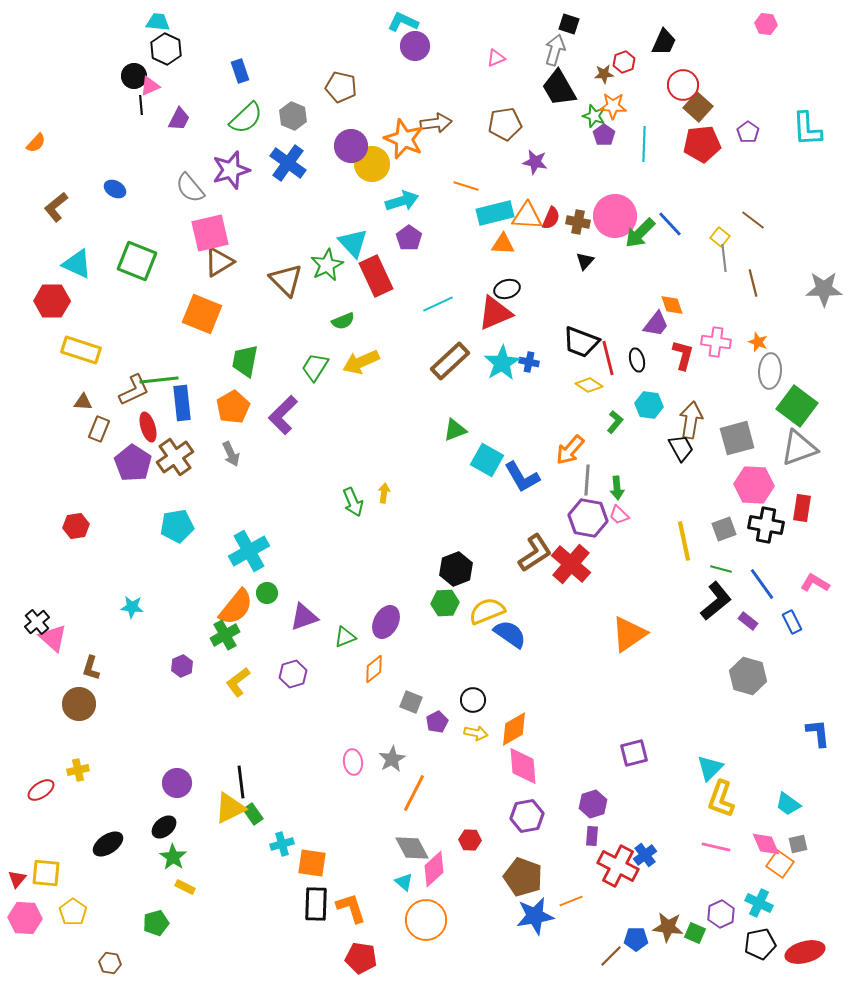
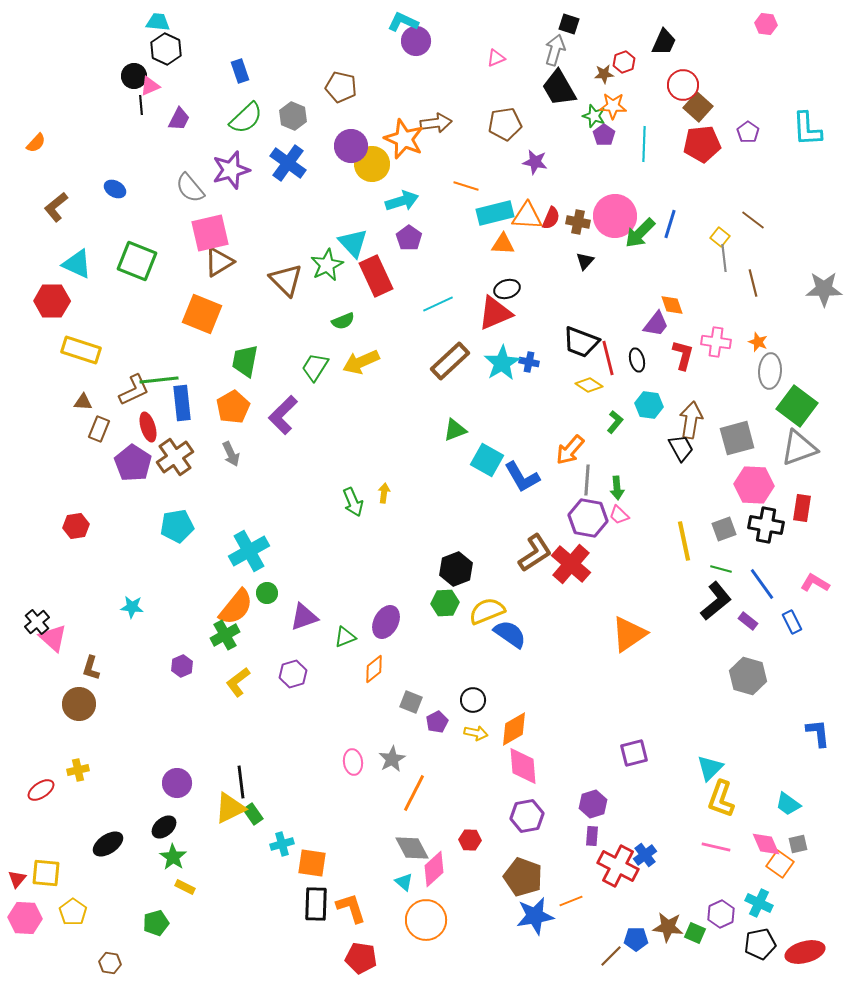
purple circle at (415, 46): moved 1 px right, 5 px up
blue line at (670, 224): rotated 60 degrees clockwise
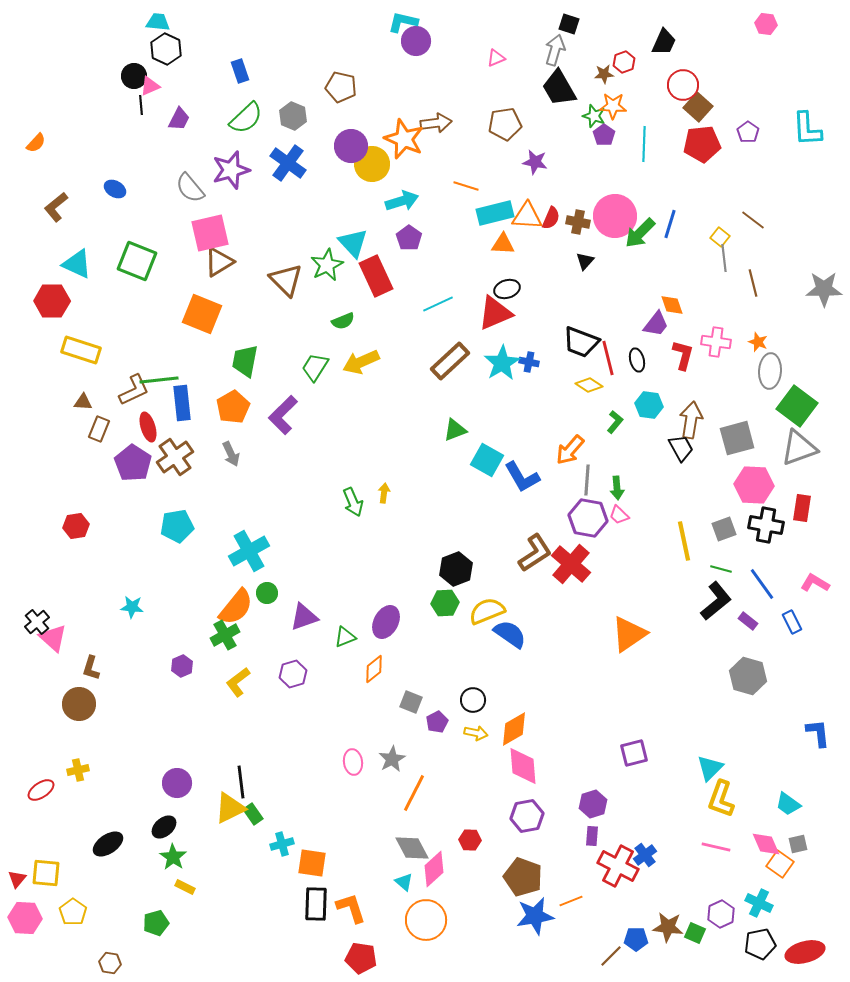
cyan L-shape at (403, 22): rotated 12 degrees counterclockwise
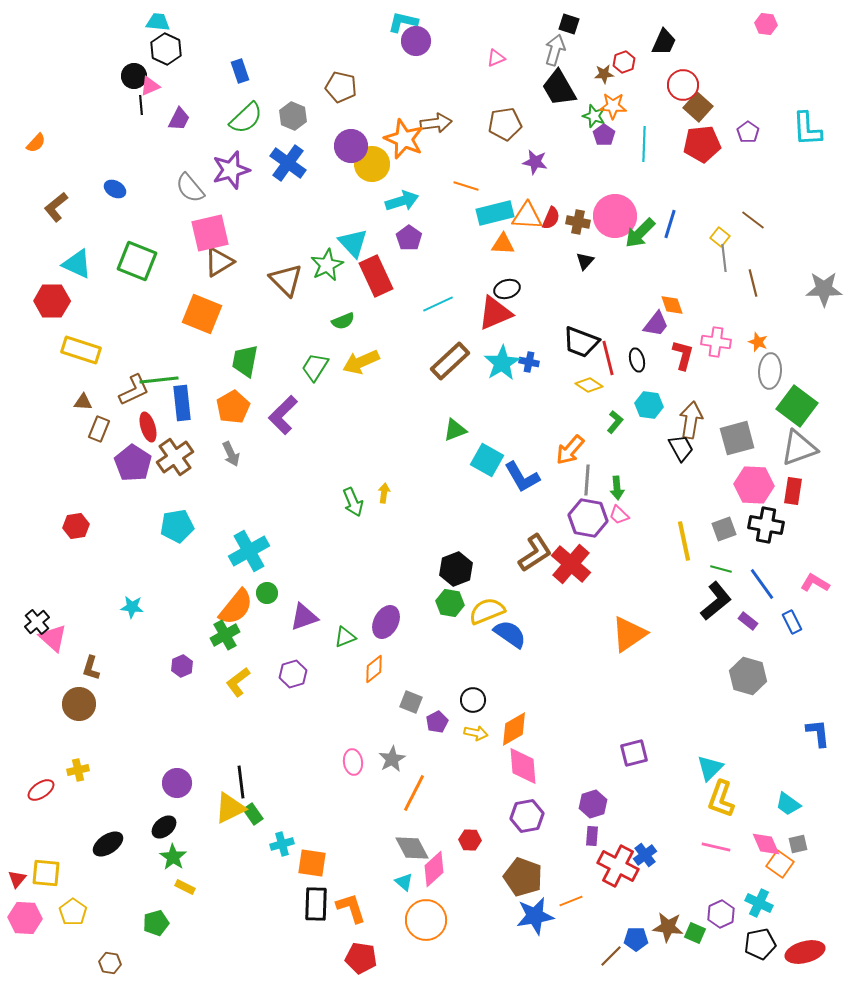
red rectangle at (802, 508): moved 9 px left, 17 px up
green hexagon at (445, 603): moved 5 px right; rotated 12 degrees clockwise
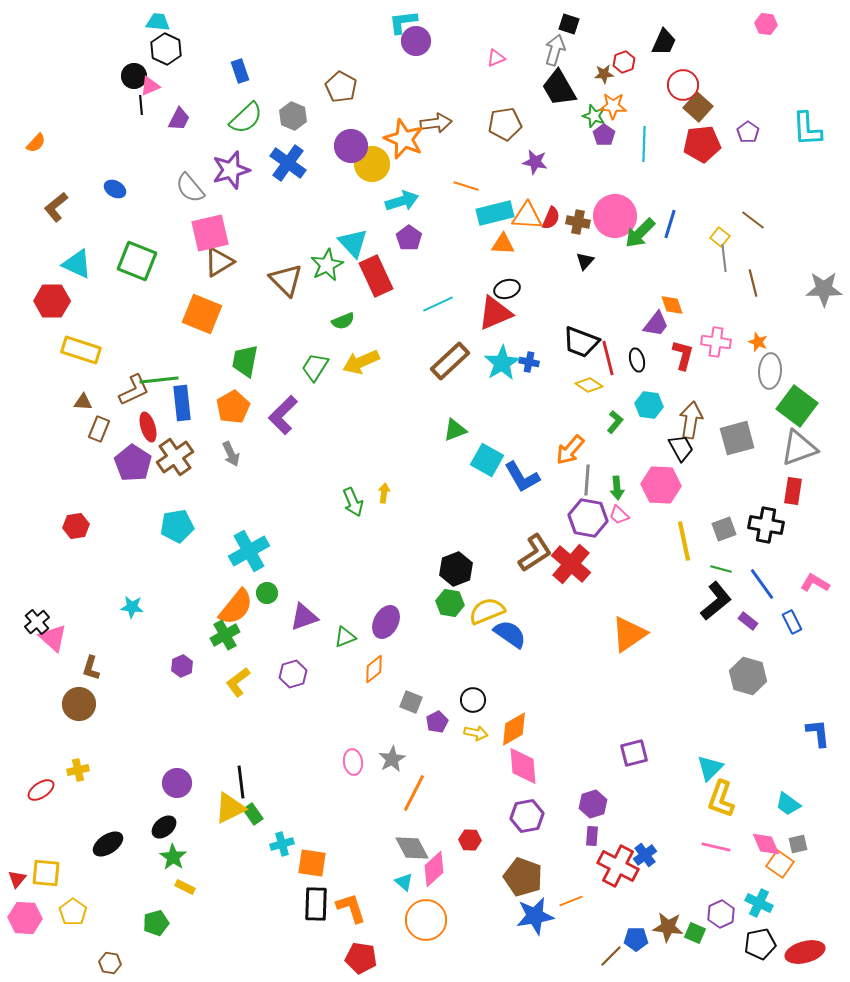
cyan L-shape at (403, 22): rotated 20 degrees counterclockwise
brown pentagon at (341, 87): rotated 16 degrees clockwise
pink hexagon at (754, 485): moved 93 px left
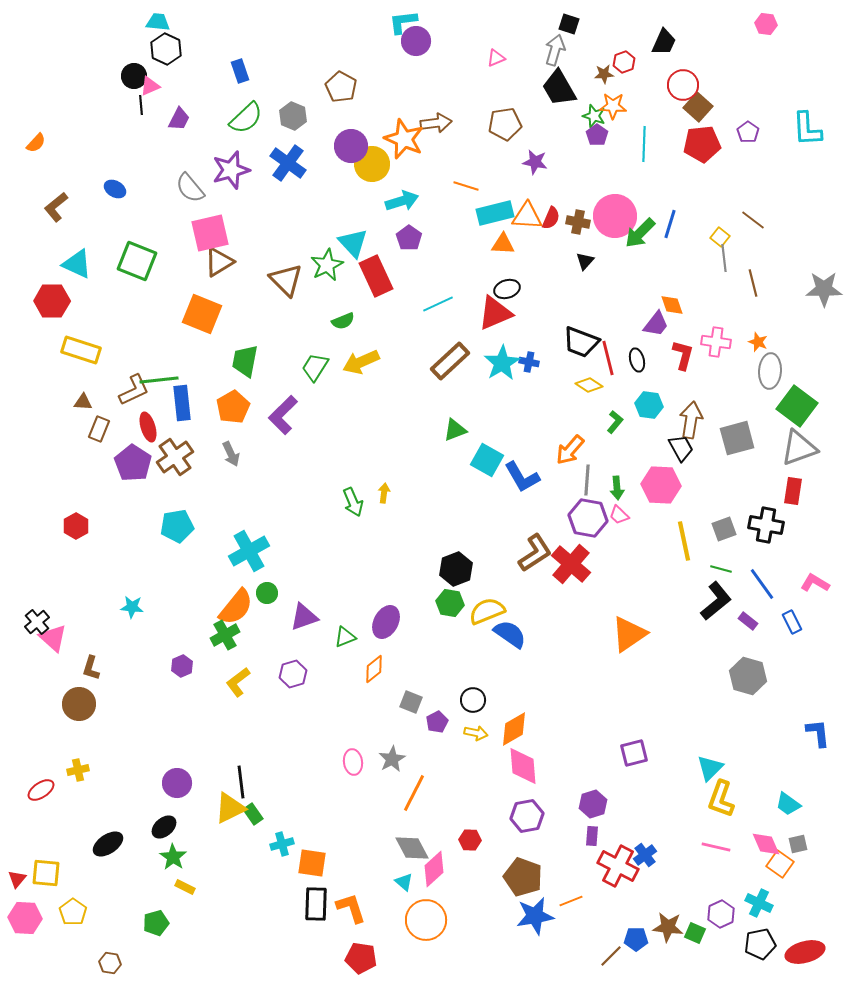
purple pentagon at (604, 135): moved 7 px left
red hexagon at (76, 526): rotated 20 degrees counterclockwise
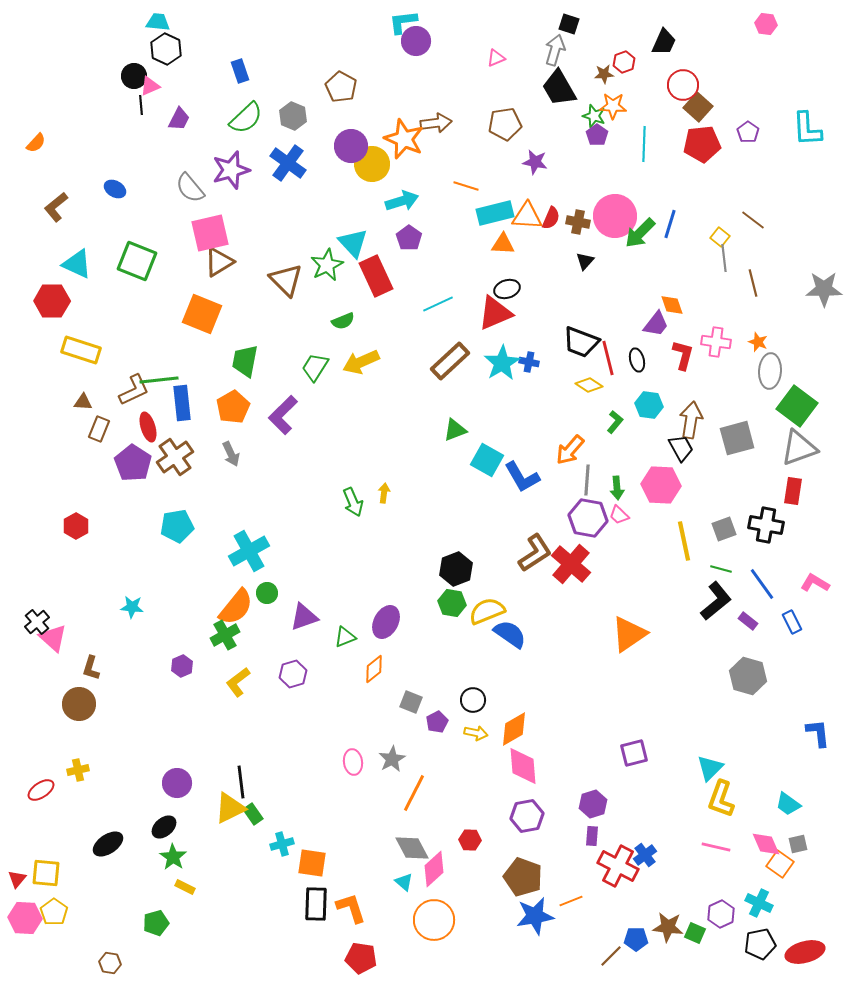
green hexagon at (450, 603): moved 2 px right
yellow pentagon at (73, 912): moved 19 px left
orange circle at (426, 920): moved 8 px right
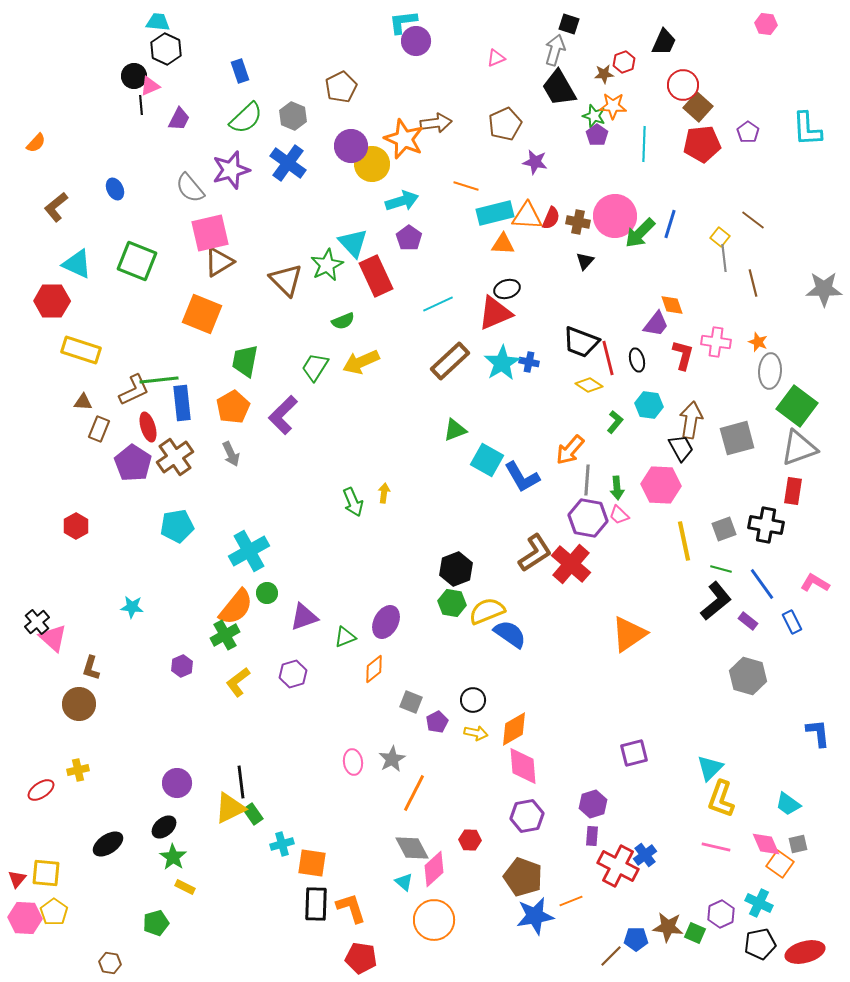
brown pentagon at (341, 87): rotated 16 degrees clockwise
brown pentagon at (505, 124): rotated 16 degrees counterclockwise
blue ellipse at (115, 189): rotated 35 degrees clockwise
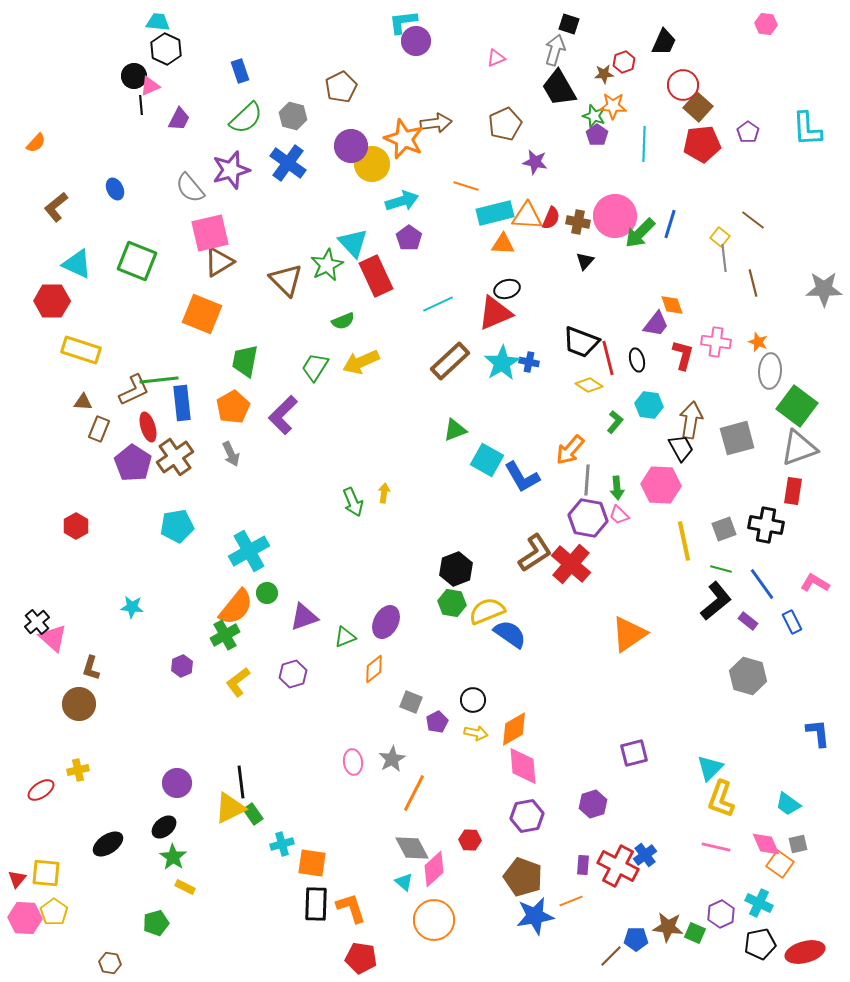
gray hexagon at (293, 116): rotated 8 degrees counterclockwise
purple rectangle at (592, 836): moved 9 px left, 29 px down
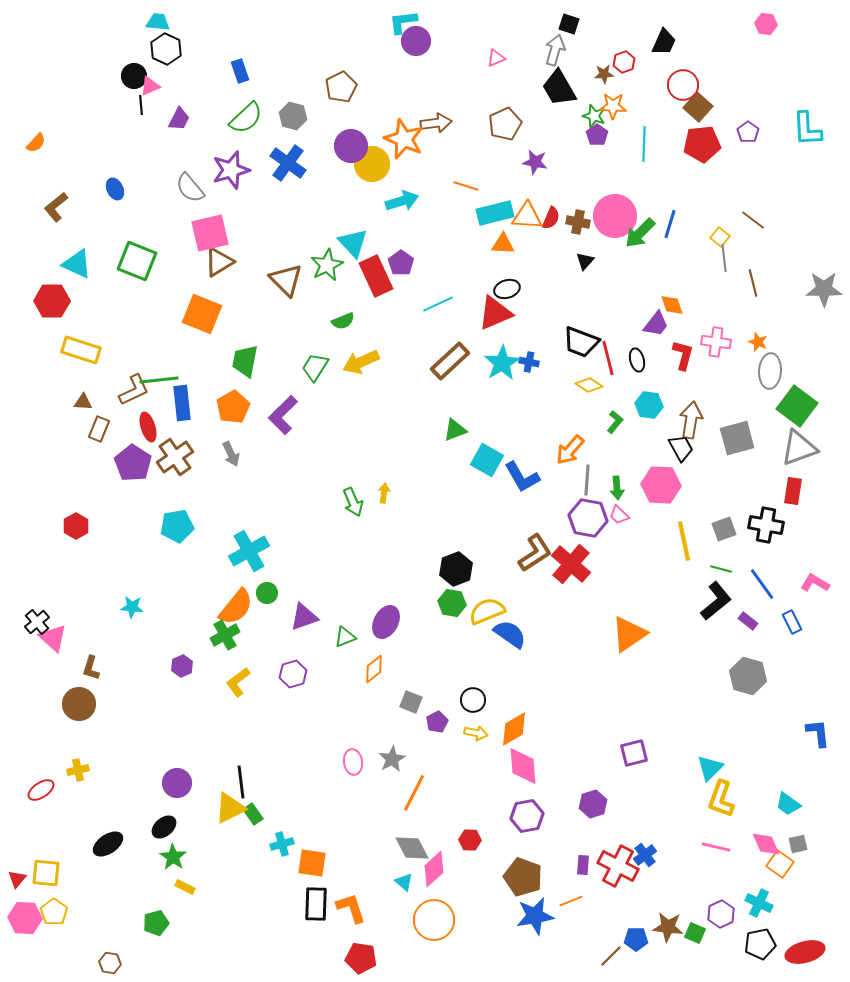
purple pentagon at (409, 238): moved 8 px left, 25 px down
